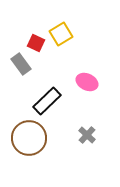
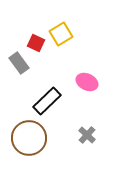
gray rectangle: moved 2 px left, 1 px up
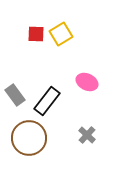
red square: moved 9 px up; rotated 24 degrees counterclockwise
gray rectangle: moved 4 px left, 32 px down
black rectangle: rotated 8 degrees counterclockwise
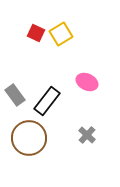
red square: moved 1 px up; rotated 24 degrees clockwise
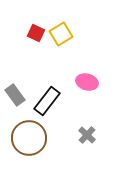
pink ellipse: rotated 10 degrees counterclockwise
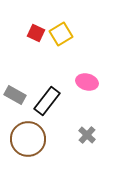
gray rectangle: rotated 25 degrees counterclockwise
brown circle: moved 1 px left, 1 px down
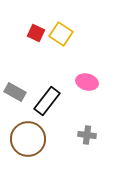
yellow square: rotated 25 degrees counterclockwise
gray rectangle: moved 3 px up
gray cross: rotated 36 degrees counterclockwise
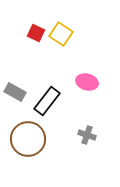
gray cross: rotated 12 degrees clockwise
